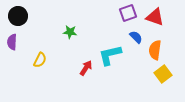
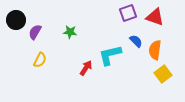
black circle: moved 2 px left, 4 px down
blue semicircle: moved 4 px down
purple semicircle: moved 23 px right, 10 px up; rotated 28 degrees clockwise
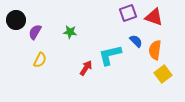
red triangle: moved 1 px left
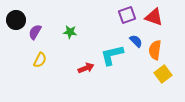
purple square: moved 1 px left, 2 px down
cyan L-shape: moved 2 px right
red arrow: rotated 35 degrees clockwise
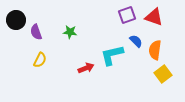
purple semicircle: moved 1 px right; rotated 49 degrees counterclockwise
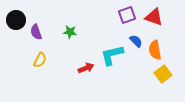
orange semicircle: rotated 18 degrees counterclockwise
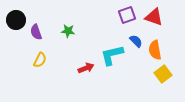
green star: moved 2 px left, 1 px up
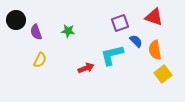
purple square: moved 7 px left, 8 px down
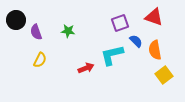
yellow square: moved 1 px right, 1 px down
